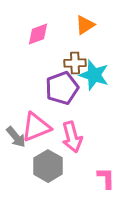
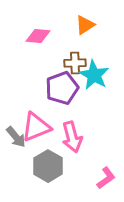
pink diamond: moved 2 px down; rotated 25 degrees clockwise
cyan star: rotated 12 degrees clockwise
pink L-shape: rotated 55 degrees clockwise
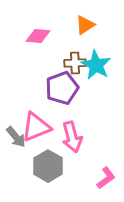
cyan star: moved 2 px right, 10 px up
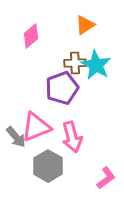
pink diamond: moved 7 px left; rotated 45 degrees counterclockwise
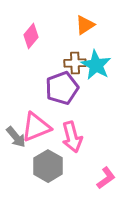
pink diamond: rotated 10 degrees counterclockwise
